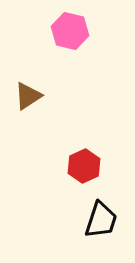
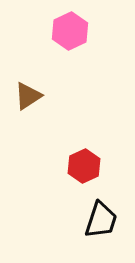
pink hexagon: rotated 21 degrees clockwise
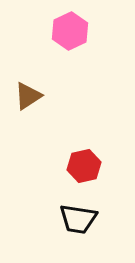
red hexagon: rotated 12 degrees clockwise
black trapezoid: moved 23 px left, 1 px up; rotated 81 degrees clockwise
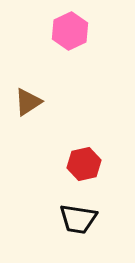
brown triangle: moved 6 px down
red hexagon: moved 2 px up
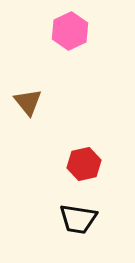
brown triangle: rotated 36 degrees counterclockwise
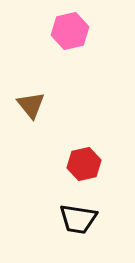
pink hexagon: rotated 12 degrees clockwise
brown triangle: moved 3 px right, 3 px down
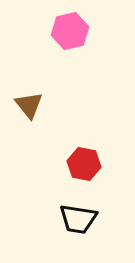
brown triangle: moved 2 px left
red hexagon: rotated 24 degrees clockwise
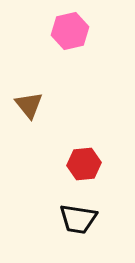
red hexagon: rotated 16 degrees counterclockwise
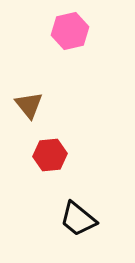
red hexagon: moved 34 px left, 9 px up
black trapezoid: rotated 30 degrees clockwise
